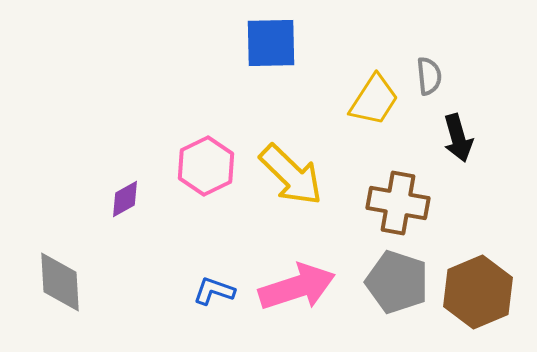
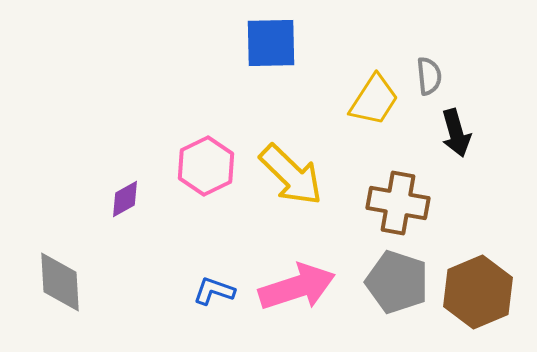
black arrow: moved 2 px left, 5 px up
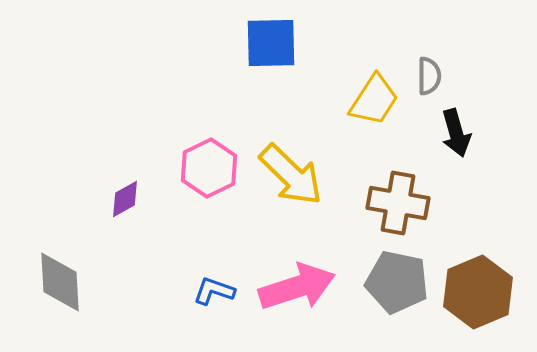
gray semicircle: rotated 6 degrees clockwise
pink hexagon: moved 3 px right, 2 px down
gray pentagon: rotated 6 degrees counterclockwise
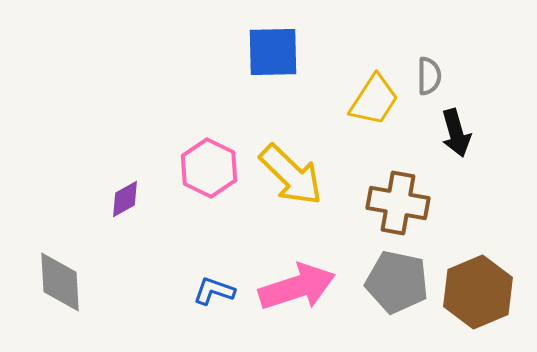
blue square: moved 2 px right, 9 px down
pink hexagon: rotated 8 degrees counterclockwise
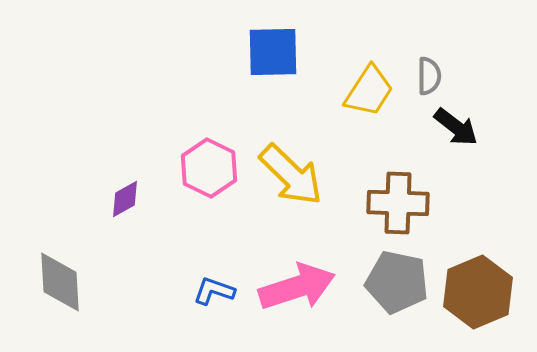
yellow trapezoid: moved 5 px left, 9 px up
black arrow: moved 6 px up; rotated 36 degrees counterclockwise
brown cross: rotated 8 degrees counterclockwise
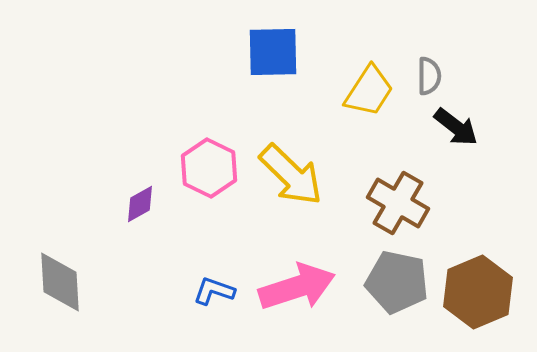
purple diamond: moved 15 px right, 5 px down
brown cross: rotated 28 degrees clockwise
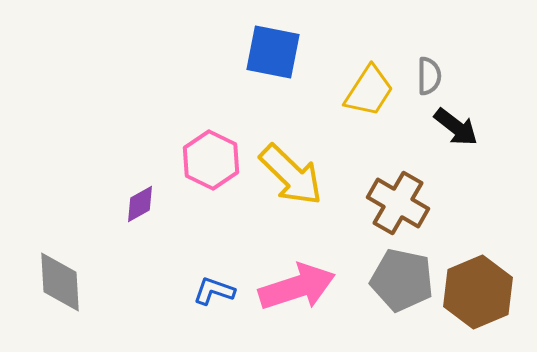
blue square: rotated 12 degrees clockwise
pink hexagon: moved 2 px right, 8 px up
gray pentagon: moved 5 px right, 2 px up
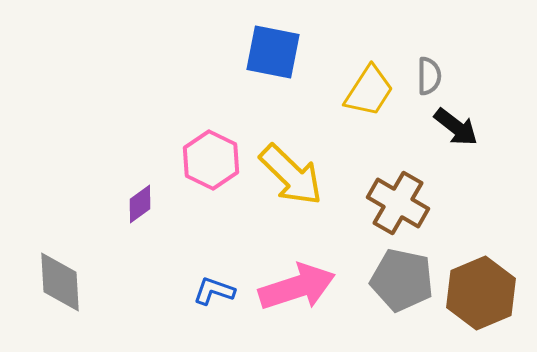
purple diamond: rotated 6 degrees counterclockwise
brown hexagon: moved 3 px right, 1 px down
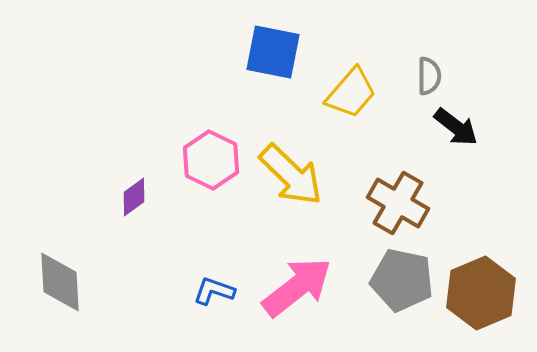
yellow trapezoid: moved 18 px left, 2 px down; rotated 8 degrees clockwise
purple diamond: moved 6 px left, 7 px up
pink arrow: rotated 20 degrees counterclockwise
